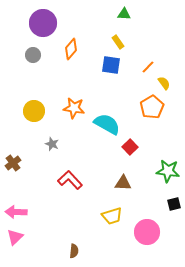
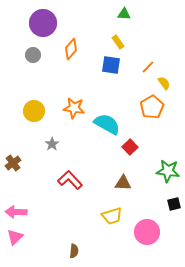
gray star: rotated 16 degrees clockwise
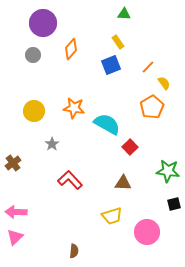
blue square: rotated 30 degrees counterclockwise
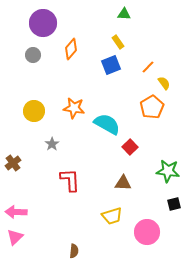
red L-shape: rotated 40 degrees clockwise
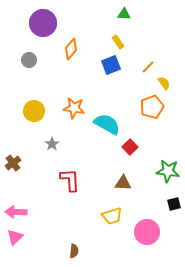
gray circle: moved 4 px left, 5 px down
orange pentagon: rotated 10 degrees clockwise
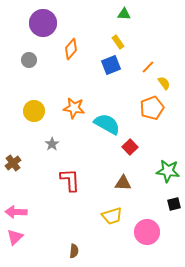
orange pentagon: moved 1 px down
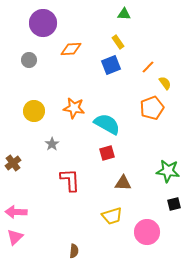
orange diamond: rotated 45 degrees clockwise
yellow semicircle: moved 1 px right
red square: moved 23 px left, 6 px down; rotated 28 degrees clockwise
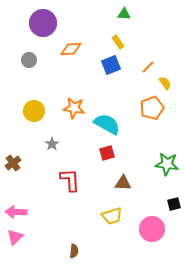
green star: moved 1 px left, 7 px up
pink circle: moved 5 px right, 3 px up
